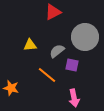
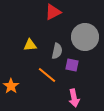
gray semicircle: rotated 140 degrees clockwise
orange star: moved 2 px up; rotated 21 degrees clockwise
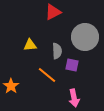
gray semicircle: rotated 14 degrees counterclockwise
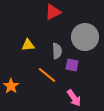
yellow triangle: moved 2 px left
pink arrow: rotated 24 degrees counterclockwise
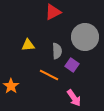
purple square: rotated 24 degrees clockwise
orange line: moved 2 px right; rotated 12 degrees counterclockwise
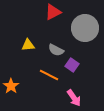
gray circle: moved 9 px up
gray semicircle: moved 1 px left, 1 px up; rotated 119 degrees clockwise
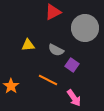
orange line: moved 1 px left, 5 px down
